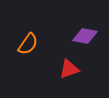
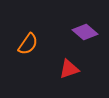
purple diamond: moved 4 px up; rotated 30 degrees clockwise
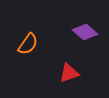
red triangle: moved 4 px down
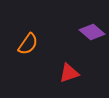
purple diamond: moved 7 px right
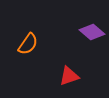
red triangle: moved 3 px down
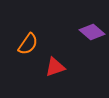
red triangle: moved 14 px left, 9 px up
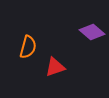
orange semicircle: moved 3 px down; rotated 20 degrees counterclockwise
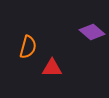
red triangle: moved 3 px left, 1 px down; rotated 20 degrees clockwise
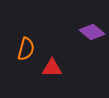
orange semicircle: moved 2 px left, 2 px down
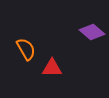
orange semicircle: rotated 45 degrees counterclockwise
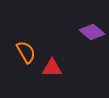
orange semicircle: moved 3 px down
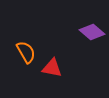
red triangle: rotated 10 degrees clockwise
